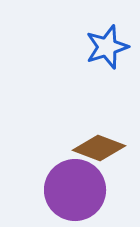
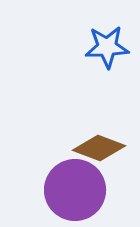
blue star: rotated 15 degrees clockwise
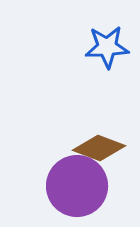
purple circle: moved 2 px right, 4 px up
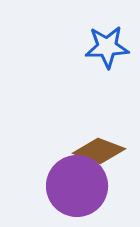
brown diamond: moved 3 px down
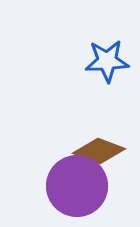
blue star: moved 14 px down
